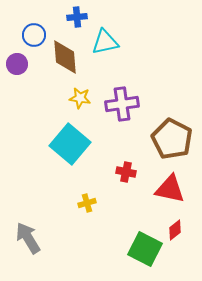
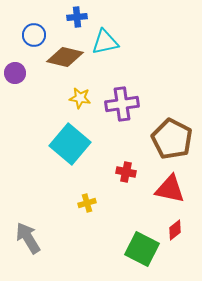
brown diamond: rotated 72 degrees counterclockwise
purple circle: moved 2 px left, 9 px down
green square: moved 3 px left
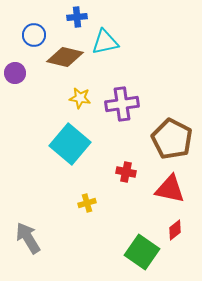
green square: moved 3 px down; rotated 8 degrees clockwise
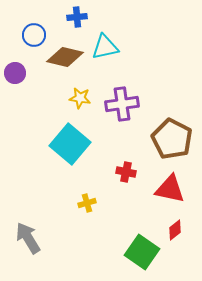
cyan triangle: moved 5 px down
